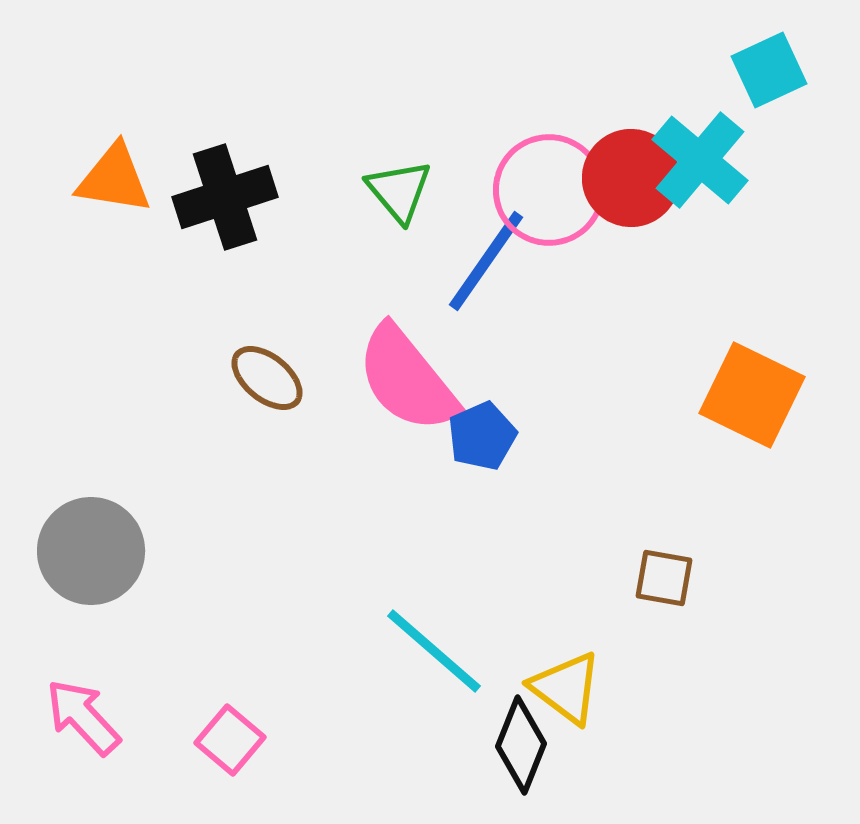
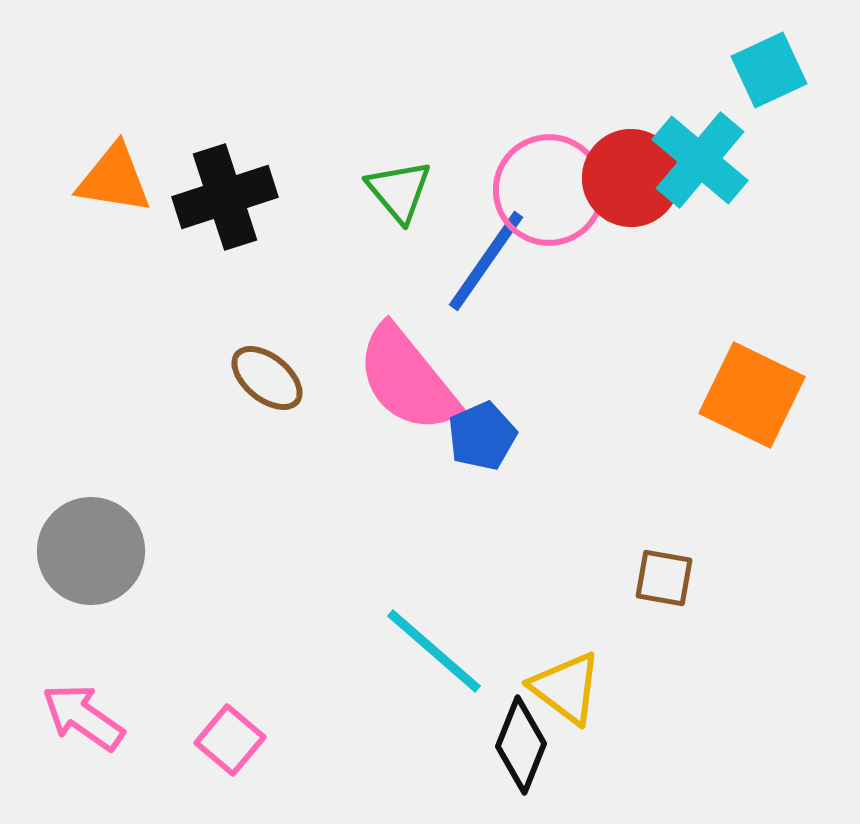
pink arrow: rotated 12 degrees counterclockwise
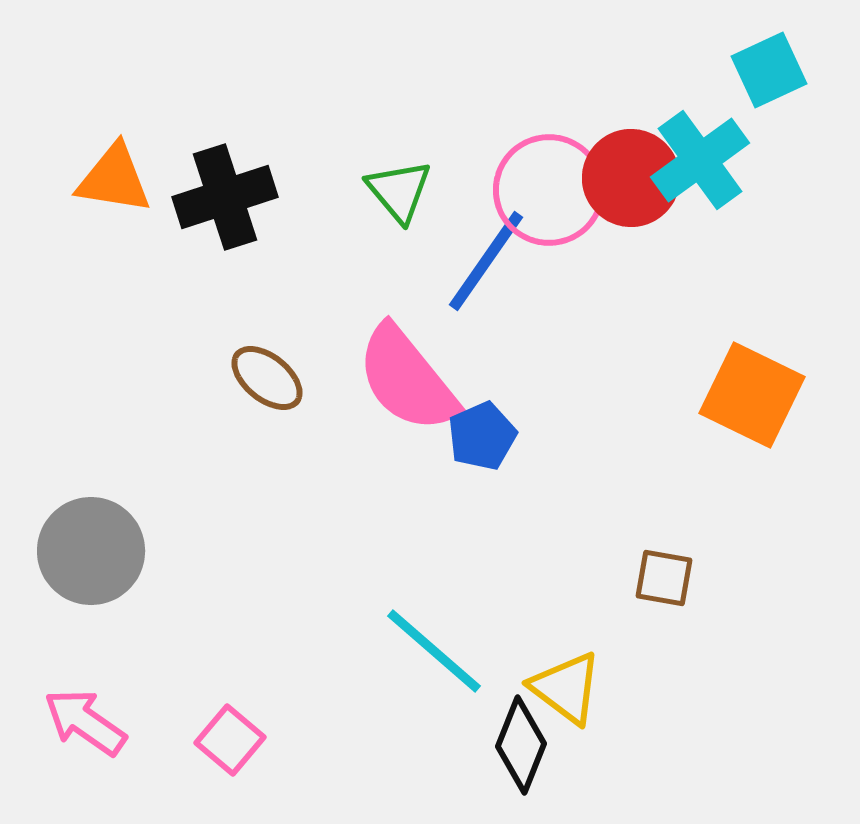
cyan cross: rotated 14 degrees clockwise
pink arrow: moved 2 px right, 5 px down
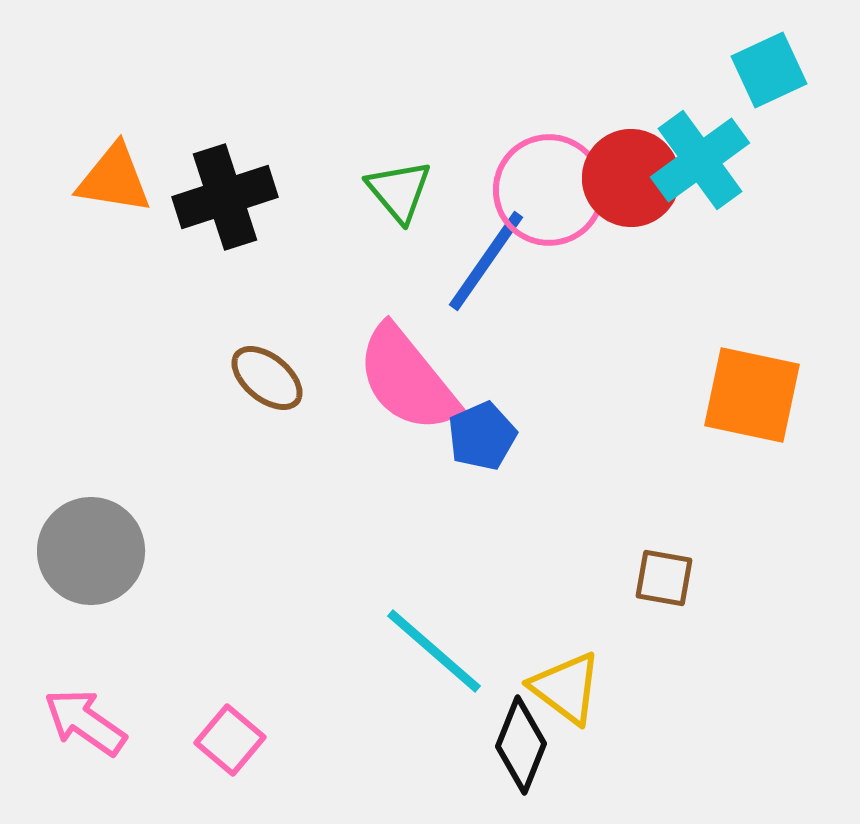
orange square: rotated 14 degrees counterclockwise
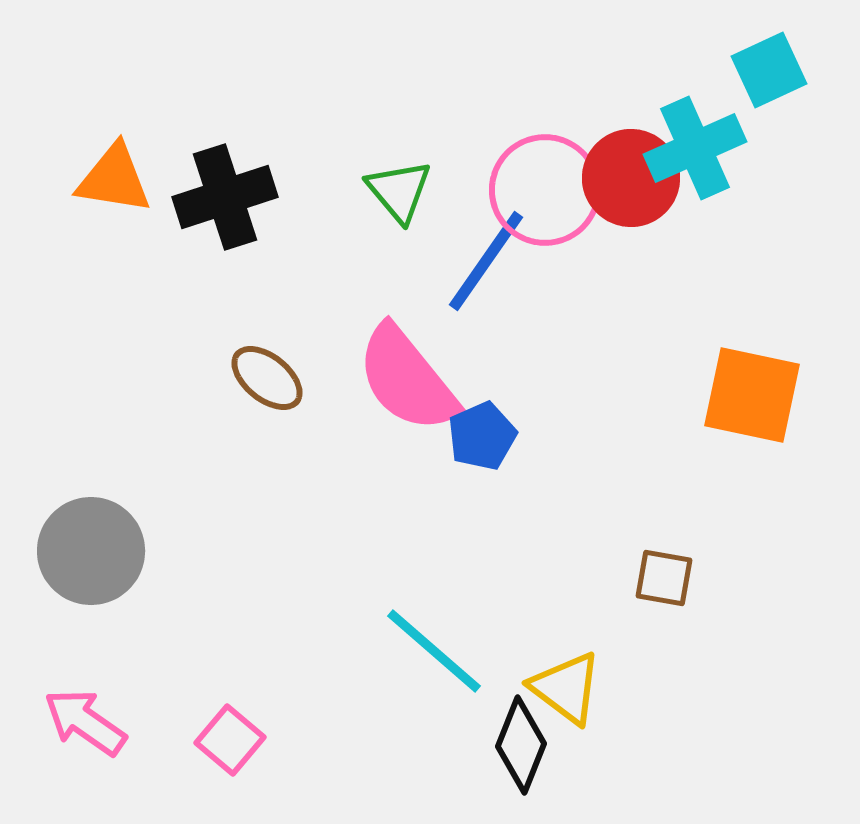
cyan cross: moved 5 px left, 12 px up; rotated 12 degrees clockwise
pink circle: moved 4 px left
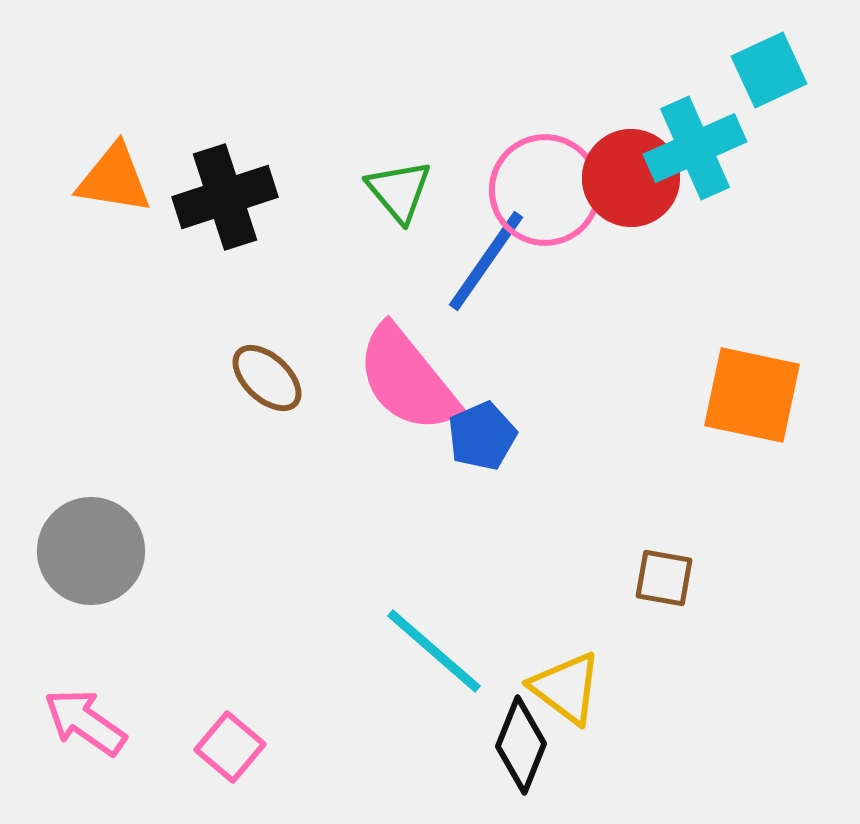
brown ellipse: rotated 4 degrees clockwise
pink square: moved 7 px down
